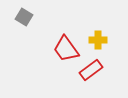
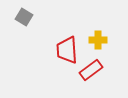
red trapezoid: moved 1 px right, 1 px down; rotated 32 degrees clockwise
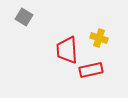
yellow cross: moved 1 px right, 2 px up; rotated 18 degrees clockwise
red rectangle: rotated 25 degrees clockwise
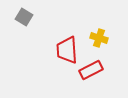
red rectangle: rotated 15 degrees counterclockwise
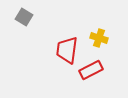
red trapezoid: rotated 12 degrees clockwise
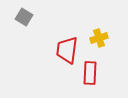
yellow cross: rotated 36 degrees counterclockwise
red rectangle: moved 1 px left, 3 px down; rotated 60 degrees counterclockwise
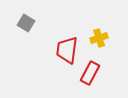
gray square: moved 2 px right, 6 px down
red rectangle: rotated 25 degrees clockwise
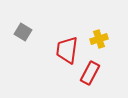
gray square: moved 3 px left, 9 px down
yellow cross: moved 1 px down
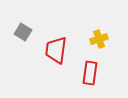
red trapezoid: moved 11 px left
red rectangle: rotated 20 degrees counterclockwise
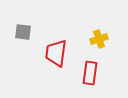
gray square: rotated 24 degrees counterclockwise
red trapezoid: moved 3 px down
